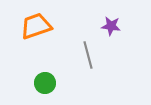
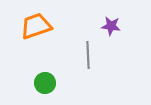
gray line: rotated 12 degrees clockwise
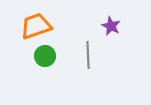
purple star: rotated 18 degrees clockwise
green circle: moved 27 px up
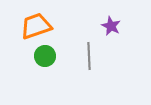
gray line: moved 1 px right, 1 px down
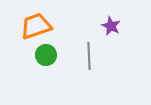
green circle: moved 1 px right, 1 px up
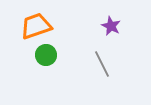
gray line: moved 13 px right, 8 px down; rotated 24 degrees counterclockwise
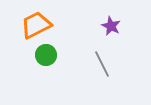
orange trapezoid: moved 1 px up; rotated 8 degrees counterclockwise
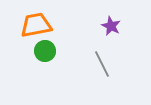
orange trapezoid: rotated 16 degrees clockwise
green circle: moved 1 px left, 4 px up
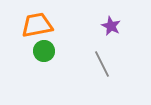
orange trapezoid: moved 1 px right
green circle: moved 1 px left
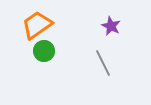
orange trapezoid: rotated 24 degrees counterclockwise
gray line: moved 1 px right, 1 px up
